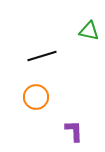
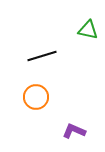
green triangle: moved 1 px left, 1 px up
purple L-shape: rotated 65 degrees counterclockwise
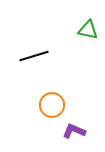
black line: moved 8 px left
orange circle: moved 16 px right, 8 px down
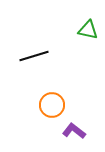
purple L-shape: rotated 15 degrees clockwise
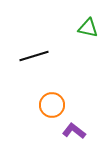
green triangle: moved 2 px up
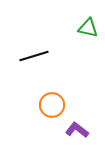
purple L-shape: moved 3 px right, 1 px up
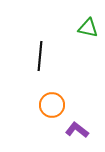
black line: moved 6 px right; rotated 68 degrees counterclockwise
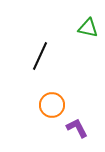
black line: rotated 20 degrees clockwise
purple L-shape: moved 2 px up; rotated 25 degrees clockwise
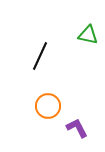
green triangle: moved 7 px down
orange circle: moved 4 px left, 1 px down
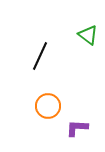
green triangle: rotated 25 degrees clockwise
purple L-shape: rotated 60 degrees counterclockwise
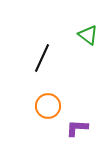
black line: moved 2 px right, 2 px down
